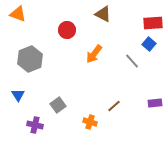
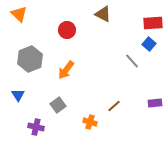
orange triangle: moved 1 px right; rotated 24 degrees clockwise
orange arrow: moved 28 px left, 16 px down
purple cross: moved 1 px right, 2 px down
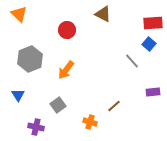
purple rectangle: moved 2 px left, 11 px up
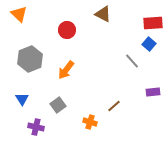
blue triangle: moved 4 px right, 4 px down
